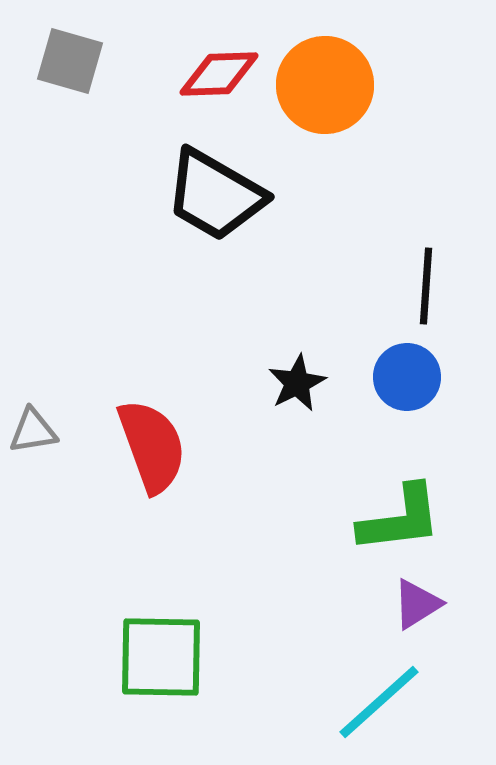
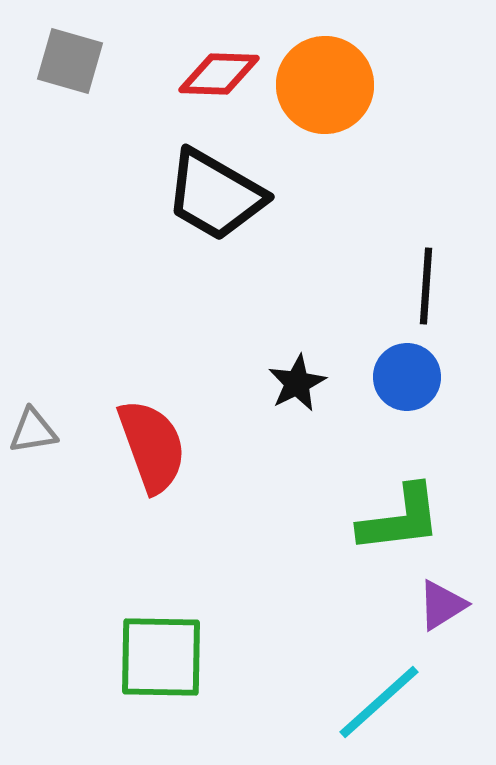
red diamond: rotated 4 degrees clockwise
purple triangle: moved 25 px right, 1 px down
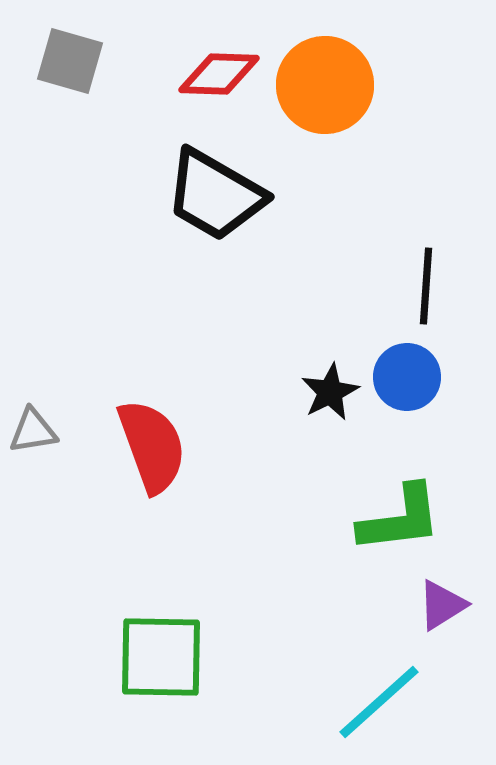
black star: moved 33 px right, 9 px down
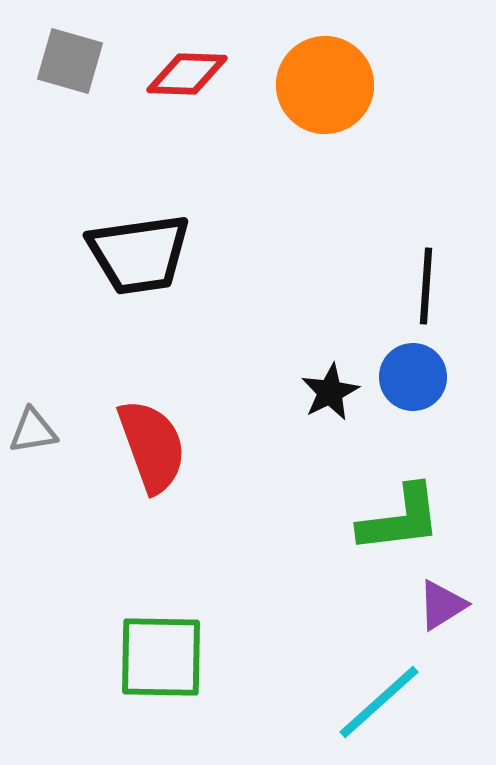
red diamond: moved 32 px left
black trapezoid: moved 76 px left, 59 px down; rotated 38 degrees counterclockwise
blue circle: moved 6 px right
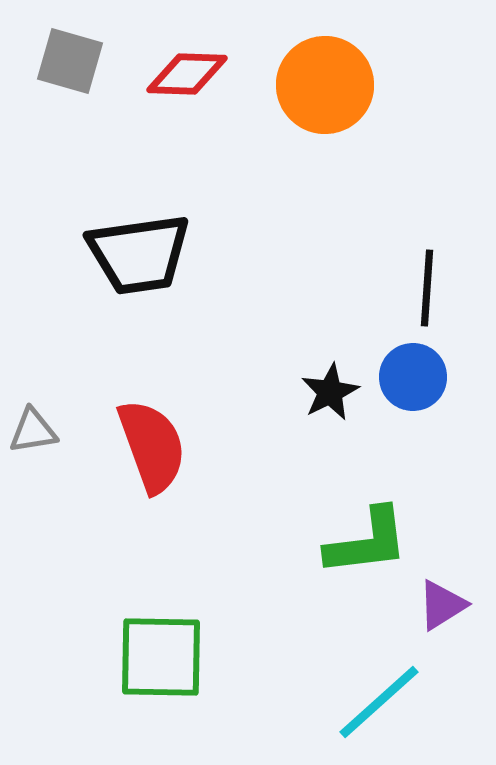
black line: moved 1 px right, 2 px down
green L-shape: moved 33 px left, 23 px down
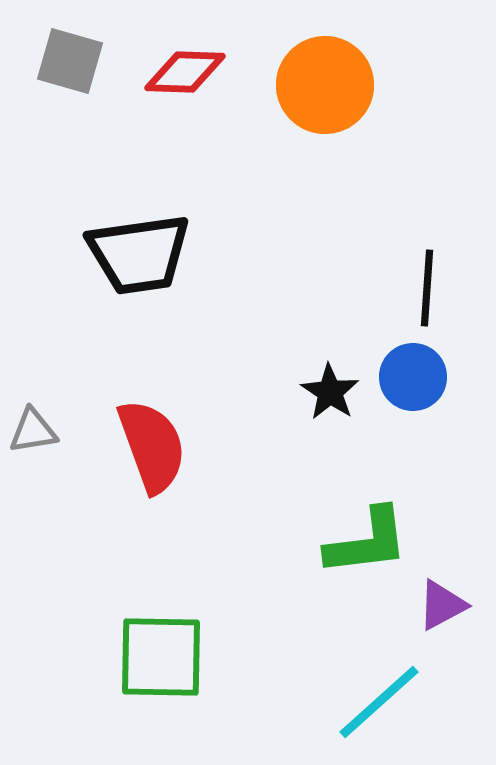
red diamond: moved 2 px left, 2 px up
black star: rotated 12 degrees counterclockwise
purple triangle: rotated 4 degrees clockwise
